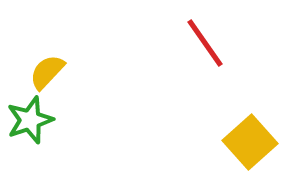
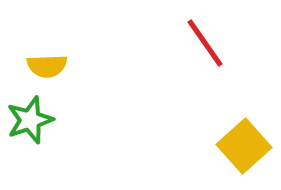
yellow semicircle: moved 6 px up; rotated 135 degrees counterclockwise
yellow square: moved 6 px left, 4 px down
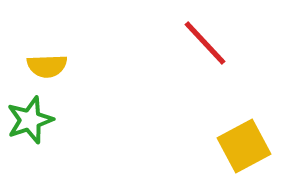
red line: rotated 8 degrees counterclockwise
yellow square: rotated 14 degrees clockwise
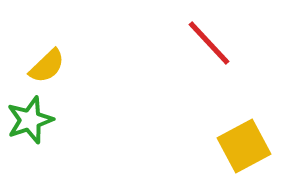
red line: moved 4 px right
yellow semicircle: rotated 42 degrees counterclockwise
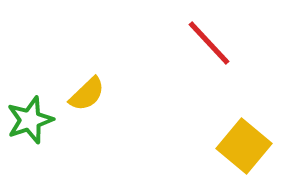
yellow semicircle: moved 40 px right, 28 px down
yellow square: rotated 22 degrees counterclockwise
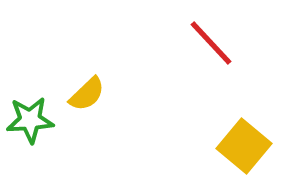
red line: moved 2 px right
green star: rotated 15 degrees clockwise
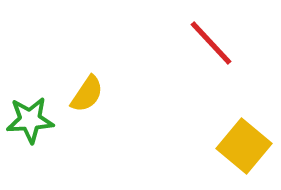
yellow semicircle: rotated 12 degrees counterclockwise
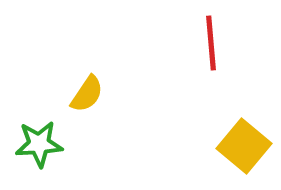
red line: rotated 38 degrees clockwise
green star: moved 9 px right, 24 px down
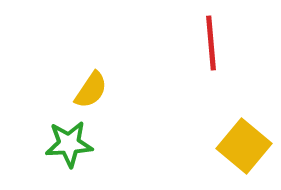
yellow semicircle: moved 4 px right, 4 px up
green star: moved 30 px right
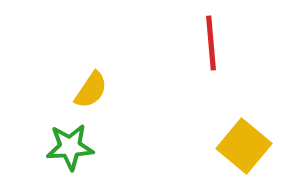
green star: moved 1 px right, 3 px down
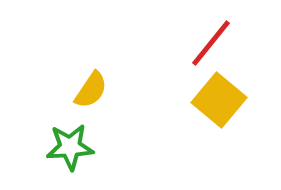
red line: rotated 44 degrees clockwise
yellow square: moved 25 px left, 46 px up
